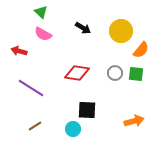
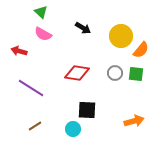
yellow circle: moved 5 px down
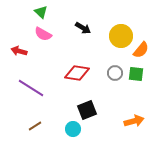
black square: rotated 24 degrees counterclockwise
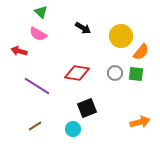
pink semicircle: moved 5 px left
orange semicircle: moved 2 px down
purple line: moved 6 px right, 2 px up
black square: moved 2 px up
orange arrow: moved 6 px right, 1 px down
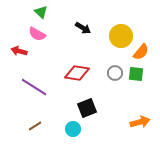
pink semicircle: moved 1 px left
purple line: moved 3 px left, 1 px down
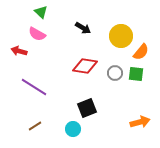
red diamond: moved 8 px right, 7 px up
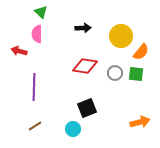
black arrow: rotated 35 degrees counterclockwise
pink semicircle: rotated 60 degrees clockwise
purple line: rotated 60 degrees clockwise
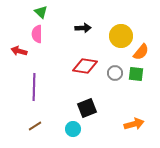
orange arrow: moved 6 px left, 2 px down
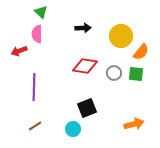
red arrow: rotated 35 degrees counterclockwise
gray circle: moved 1 px left
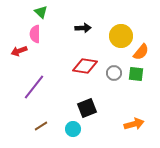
pink semicircle: moved 2 px left
purple line: rotated 36 degrees clockwise
brown line: moved 6 px right
